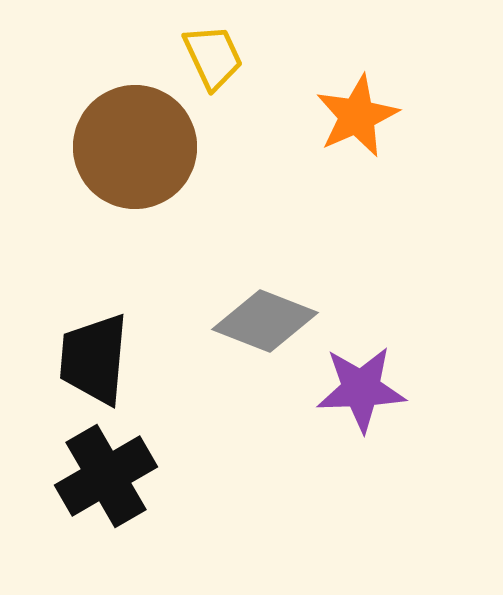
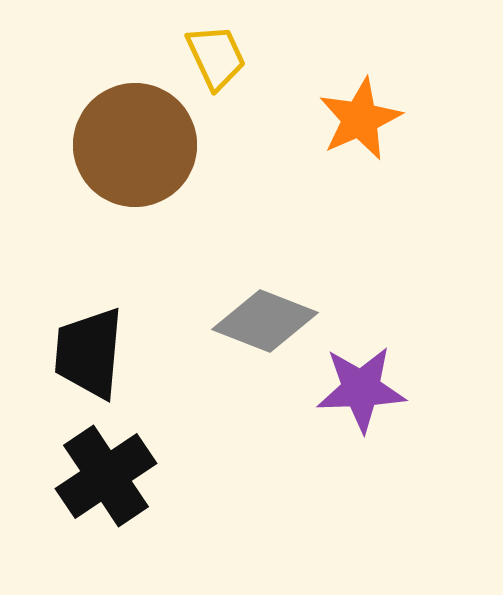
yellow trapezoid: moved 3 px right
orange star: moved 3 px right, 3 px down
brown circle: moved 2 px up
black trapezoid: moved 5 px left, 6 px up
black cross: rotated 4 degrees counterclockwise
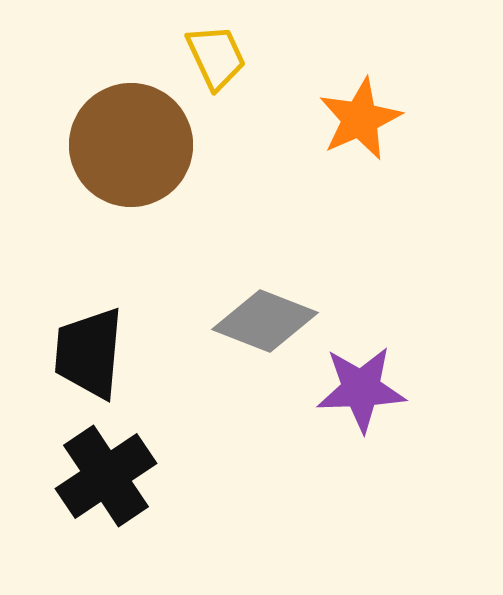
brown circle: moved 4 px left
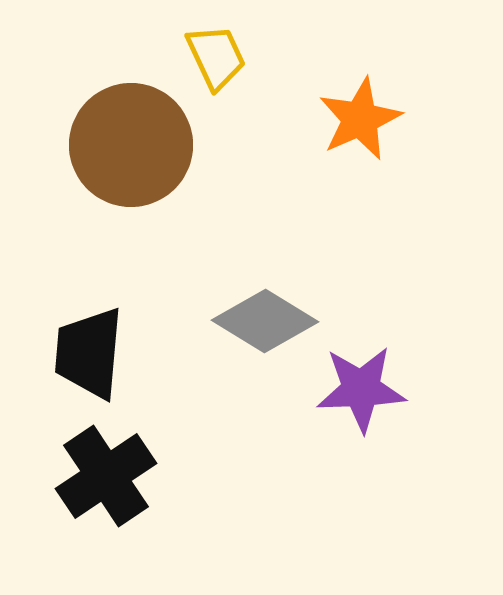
gray diamond: rotated 10 degrees clockwise
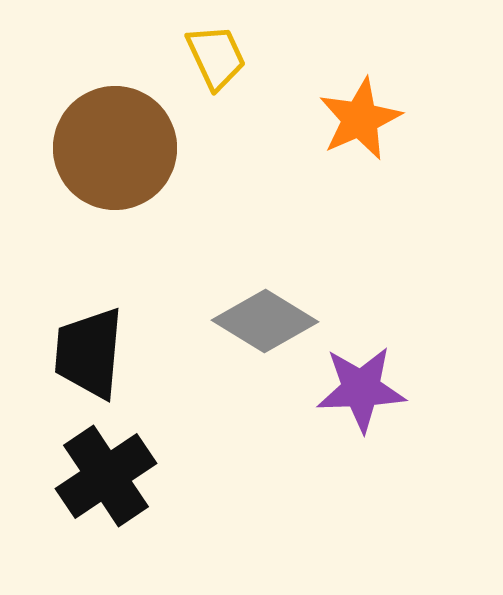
brown circle: moved 16 px left, 3 px down
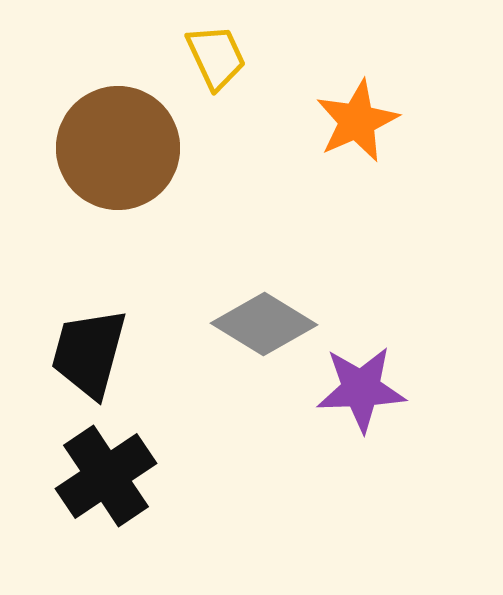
orange star: moved 3 px left, 2 px down
brown circle: moved 3 px right
gray diamond: moved 1 px left, 3 px down
black trapezoid: rotated 10 degrees clockwise
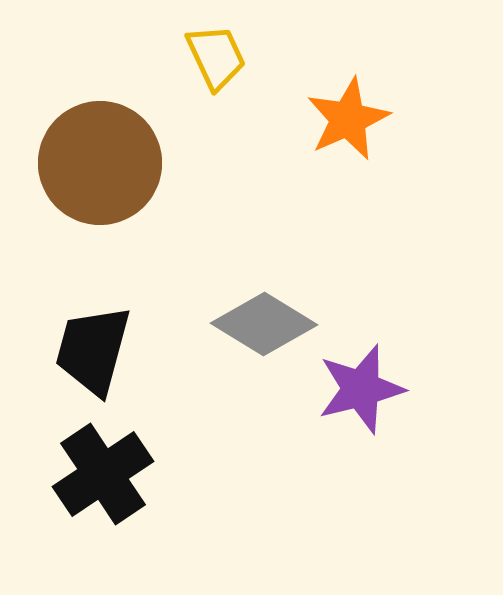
orange star: moved 9 px left, 2 px up
brown circle: moved 18 px left, 15 px down
black trapezoid: moved 4 px right, 3 px up
purple star: rotated 12 degrees counterclockwise
black cross: moved 3 px left, 2 px up
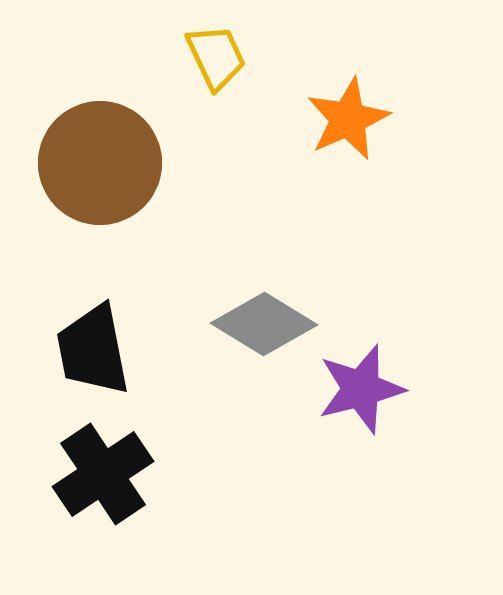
black trapezoid: rotated 26 degrees counterclockwise
